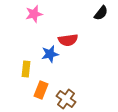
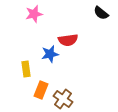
black semicircle: rotated 91 degrees clockwise
yellow rectangle: rotated 14 degrees counterclockwise
brown cross: moved 3 px left
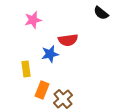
pink star: moved 1 px left, 6 px down
orange rectangle: moved 1 px right
brown cross: rotated 12 degrees clockwise
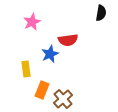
black semicircle: rotated 119 degrees counterclockwise
pink star: moved 1 px left, 2 px down; rotated 12 degrees counterclockwise
blue star: rotated 12 degrees counterclockwise
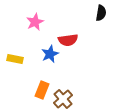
pink star: moved 3 px right
yellow rectangle: moved 11 px left, 10 px up; rotated 70 degrees counterclockwise
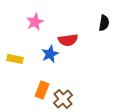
black semicircle: moved 3 px right, 10 px down
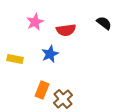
black semicircle: rotated 63 degrees counterclockwise
red semicircle: moved 2 px left, 10 px up
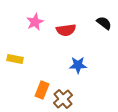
blue star: moved 28 px right, 11 px down; rotated 24 degrees clockwise
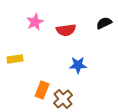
black semicircle: rotated 63 degrees counterclockwise
yellow rectangle: rotated 21 degrees counterclockwise
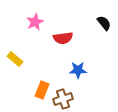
black semicircle: rotated 77 degrees clockwise
red semicircle: moved 3 px left, 8 px down
yellow rectangle: rotated 49 degrees clockwise
blue star: moved 5 px down
brown cross: rotated 24 degrees clockwise
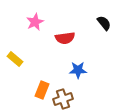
red semicircle: moved 2 px right
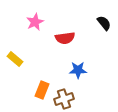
brown cross: moved 1 px right
